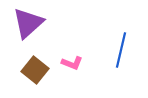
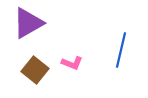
purple triangle: rotated 12 degrees clockwise
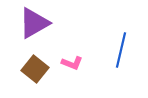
purple triangle: moved 6 px right
brown square: moved 1 px up
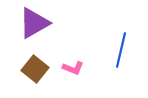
pink L-shape: moved 1 px right, 5 px down
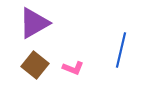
brown square: moved 4 px up
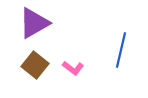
pink L-shape: rotated 15 degrees clockwise
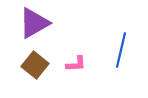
pink L-shape: moved 3 px right, 4 px up; rotated 40 degrees counterclockwise
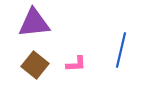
purple triangle: rotated 24 degrees clockwise
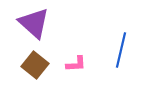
purple triangle: rotated 48 degrees clockwise
